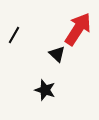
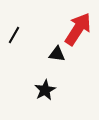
black triangle: rotated 36 degrees counterclockwise
black star: rotated 25 degrees clockwise
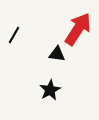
black star: moved 5 px right
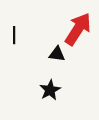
black line: rotated 30 degrees counterclockwise
